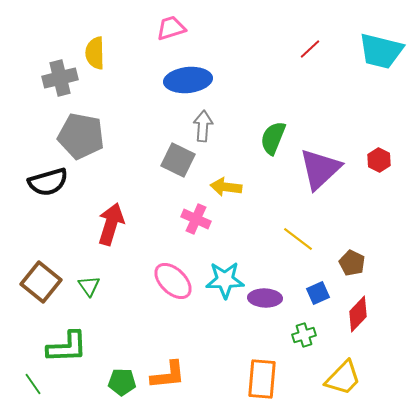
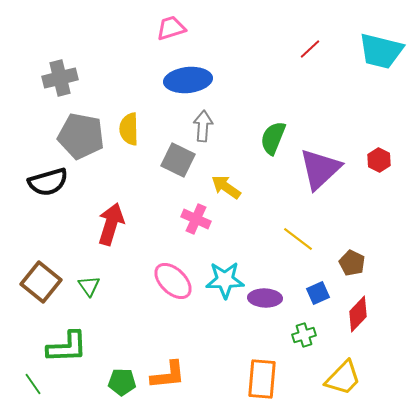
yellow semicircle: moved 34 px right, 76 px down
yellow arrow: rotated 28 degrees clockwise
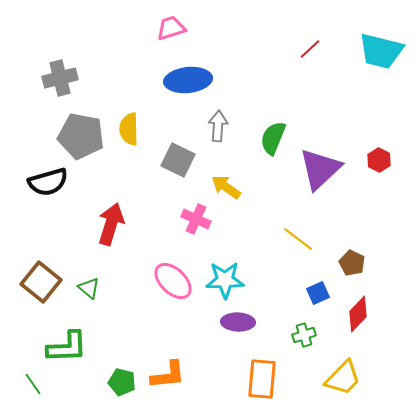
gray arrow: moved 15 px right
green triangle: moved 2 px down; rotated 15 degrees counterclockwise
purple ellipse: moved 27 px left, 24 px down
green pentagon: rotated 12 degrees clockwise
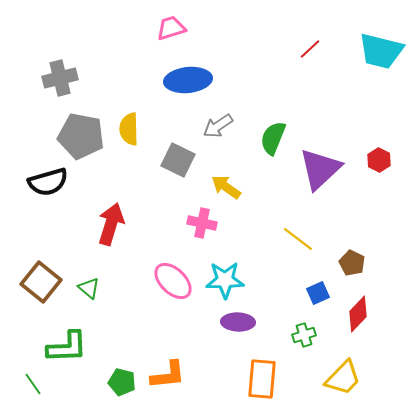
gray arrow: rotated 128 degrees counterclockwise
pink cross: moved 6 px right, 4 px down; rotated 12 degrees counterclockwise
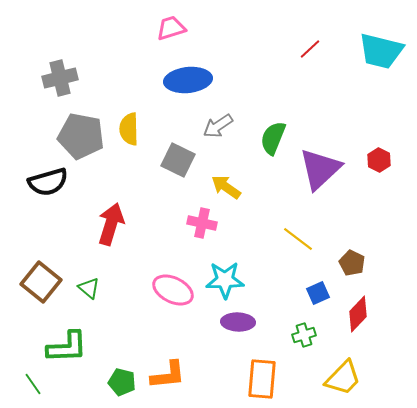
pink ellipse: moved 9 px down; rotated 18 degrees counterclockwise
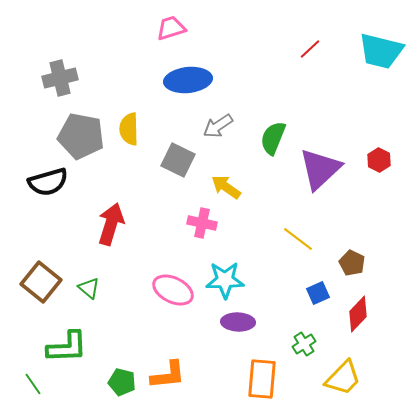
green cross: moved 9 px down; rotated 15 degrees counterclockwise
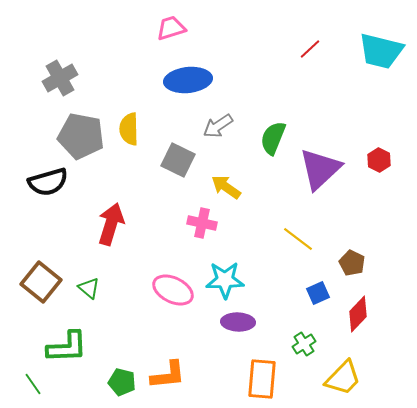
gray cross: rotated 16 degrees counterclockwise
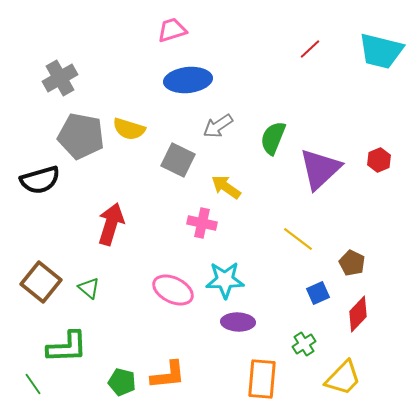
pink trapezoid: moved 1 px right, 2 px down
yellow semicircle: rotated 72 degrees counterclockwise
red hexagon: rotated 10 degrees clockwise
black semicircle: moved 8 px left, 2 px up
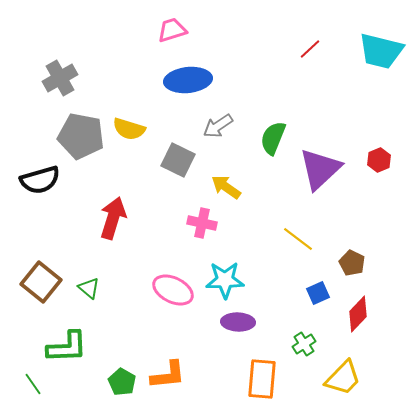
red arrow: moved 2 px right, 6 px up
green pentagon: rotated 16 degrees clockwise
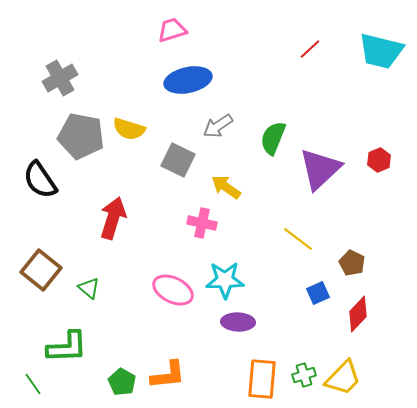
blue ellipse: rotated 6 degrees counterclockwise
black semicircle: rotated 72 degrees clockwise
brown square: moved 12 px up
green cross: moved 31 px down; rotated 15 degrees clockwise
